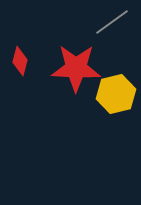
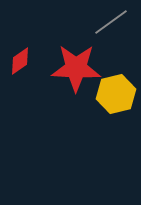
gray line: moved 1 px left
red diamond: rotated 40 degrees clockwise
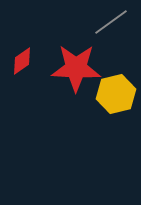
red diamond: moved 2 px right
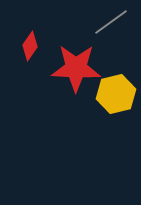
red diamond: moved 8 px right, 15 px up; rotated 20 degrees counterclockwise
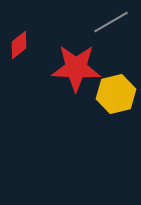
gray line: rotated 6 degrees clockwise
red diamond: moved 11 px left, 1 px up; rotated 16 degrees clockwise
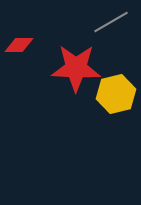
red diamond: rotated 40 degrees clockwise
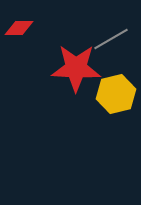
gray line: moved 17 px down
red diamond: moved 17 px up
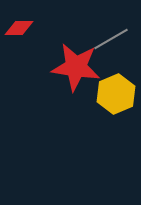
red star: moved 1 px up; rotated 6 degrees clockwise
yellow hexagon: rotated 9 degrees counterclockwise
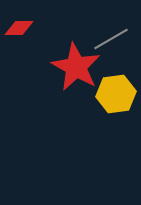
red star: rotated 21 degrees clockwise
yellow hexagon: rotated 15 degrees clockwise
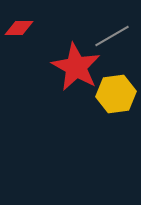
gray line: moved 1 px right, 3 px up
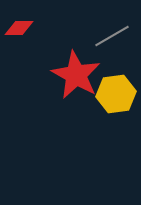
red star: moved 8 px down
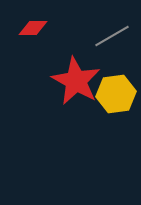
red diamond: moved 14 px right
red star: moved 6 px down
